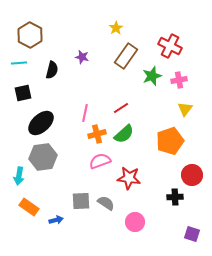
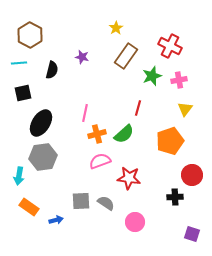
red line: moved 17 px right; rotated 42 degrees counterclockwise
black ellipse: rotated 16 degrees counterclockwise
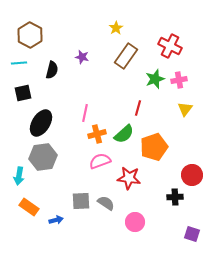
green star: moved 3 px right, 3 px down
orange pentagon: moved 16 px left, 6 px down
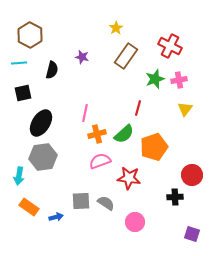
blue arrow: moved 3 px up
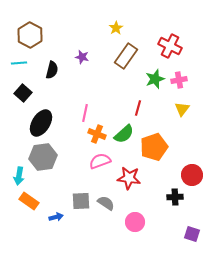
black square: rotated 36 degrees counterclockwise
yellow triangle: moved 3 px left
orange cross: rotated 36 degrees clockwise
orange rectangle: moved 6 px up
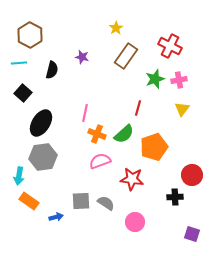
red star: moved 3 px right, 1 px down
